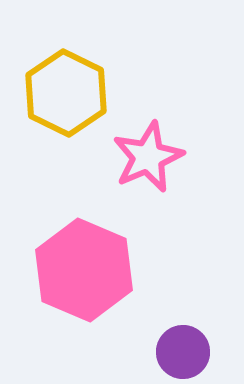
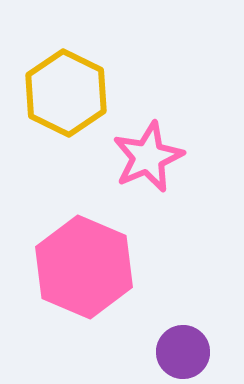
pink hexagon: moved 3 px up
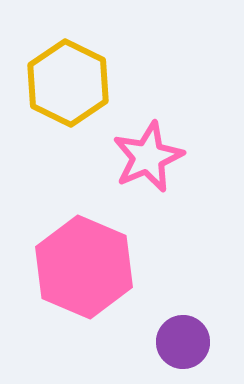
yellow hexagon: moved 2 px right, 10 px up
purple circle: moved 10 px up
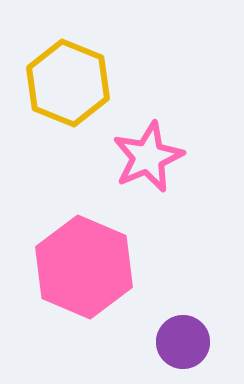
yellow hexagon: rotated 4 degrees counterclockwise
